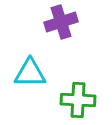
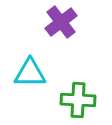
purple cross: rotated 20 degrees counterclockwise
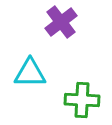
green cross: moved 4 px right
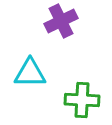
purple cross: moved 1 px up; rotated 12 degrees clockwise
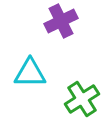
green cross: moved 1 px up; rotated 36 degrees counterclockwise
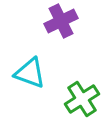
cyan triangle: rotated 20 degrees clockwise
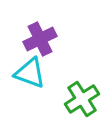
purple cross: moved 21 px left, 18 px down
